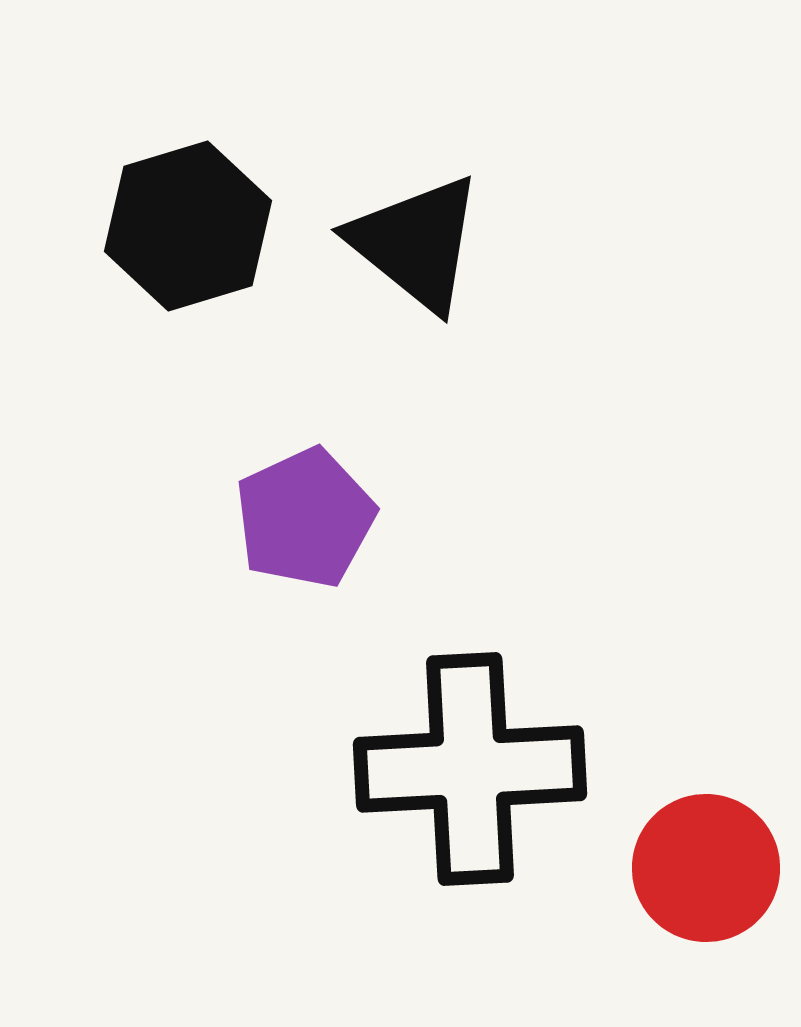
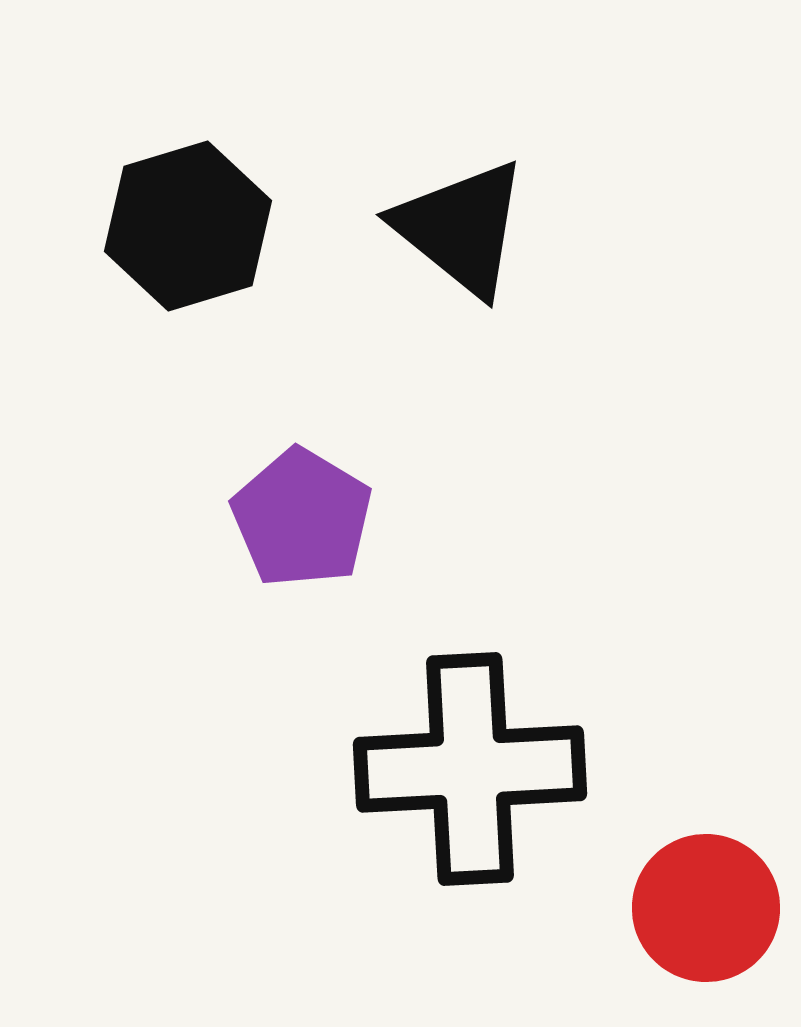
black triangle: moved 45 px right, 15 px up
purple pentagon: moved 3 px left; rotated 16 degrees counterclockwise
red circle: moved 40 px down
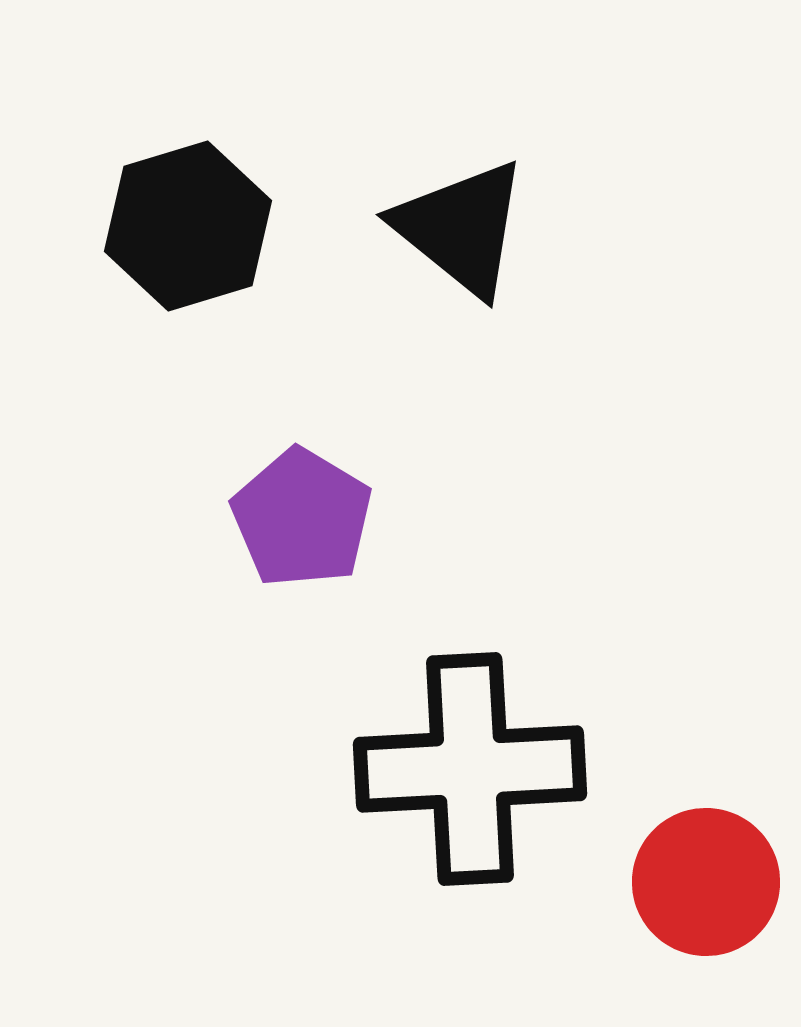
red circle: moved 26 px up
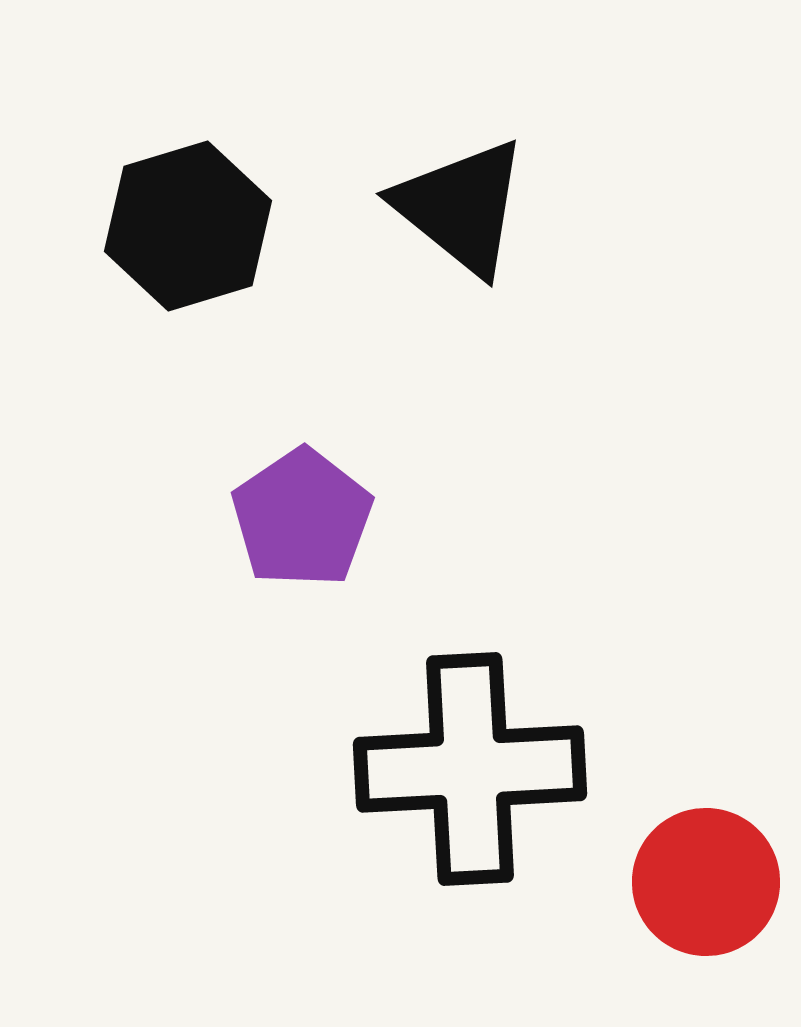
black triangle: moved 21 px up
purple pentagon: rotated 7 degrees clockwise
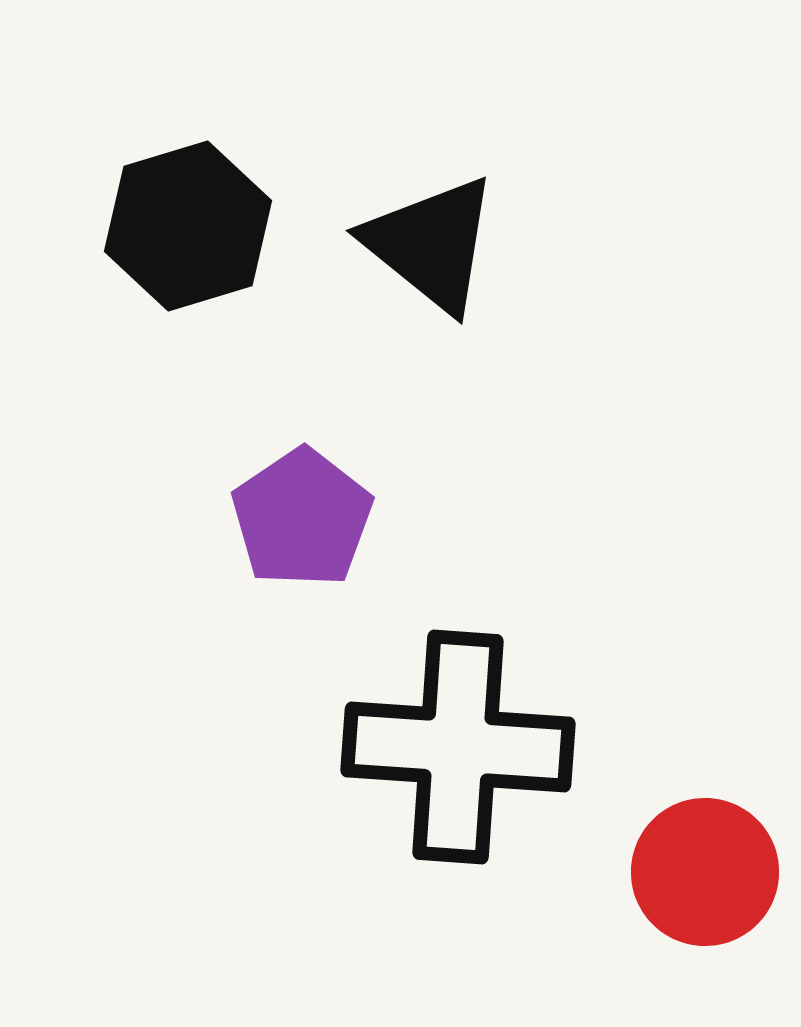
black triangle: moved 30 px left, 37 px down
black cross: moved 12 px left, 22 px up; rotated 7 degrees clockwise
red circle: moved 1 px left, 10 px up
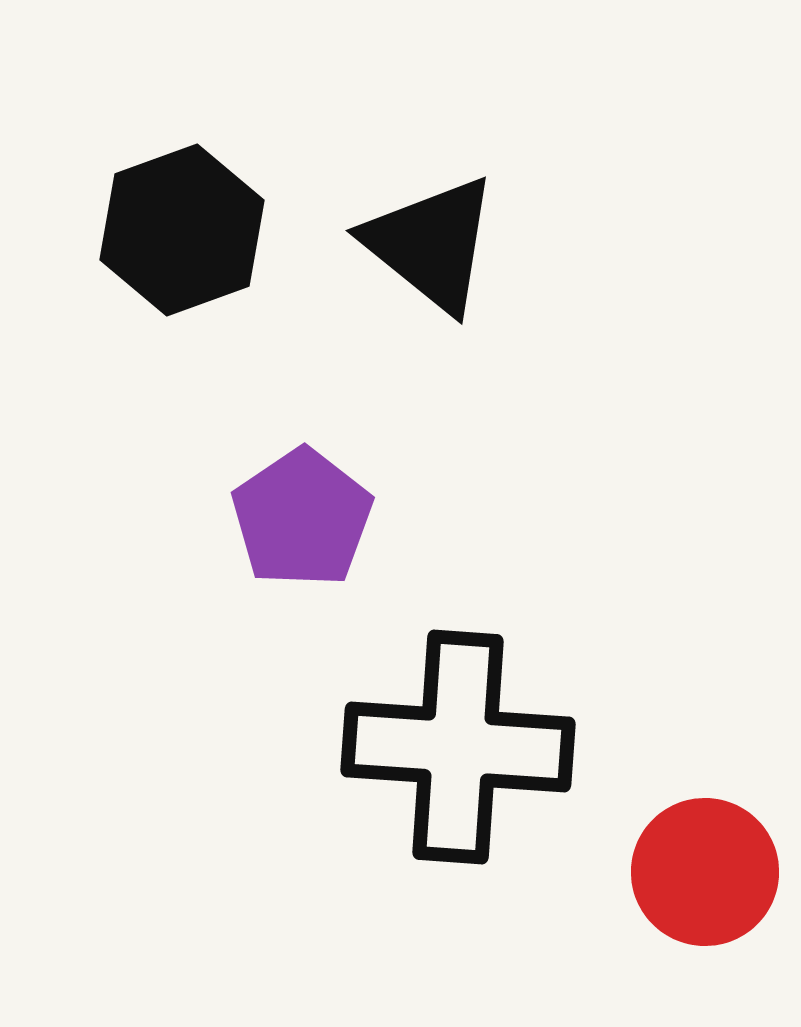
black hexagon: moved 6 px left, 4 px down; rotated 3 degrees counterclockwise
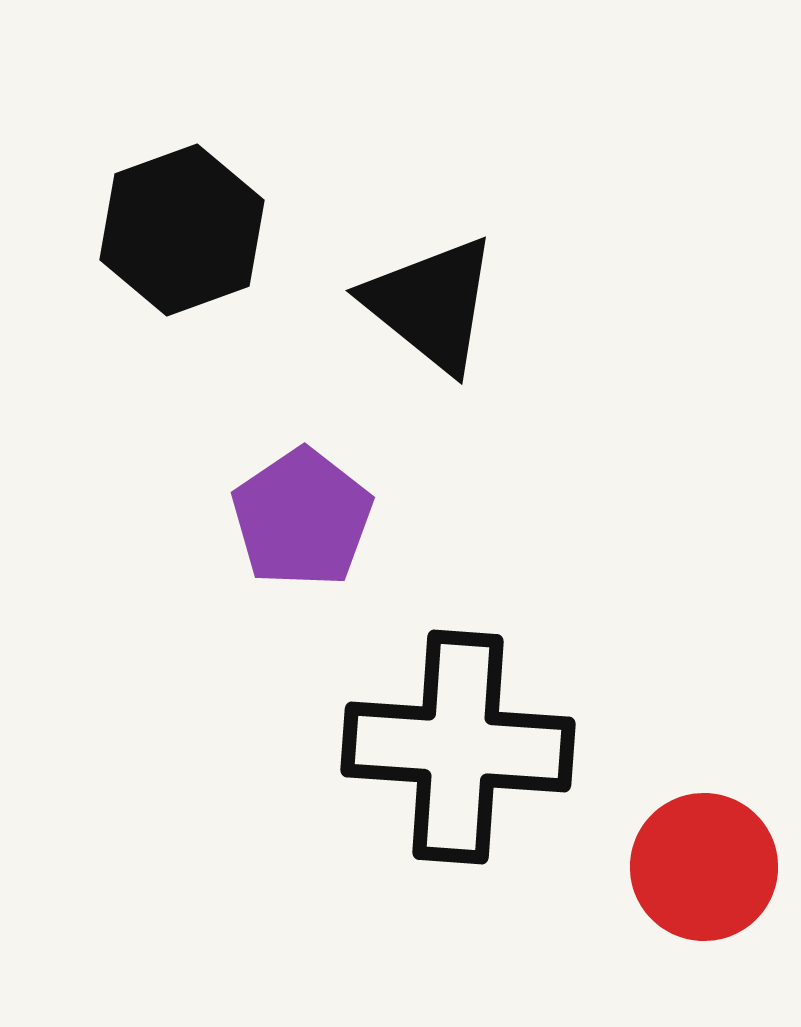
black triangle: moved 60 px down
red circle: moved 1 px left, 5 px up
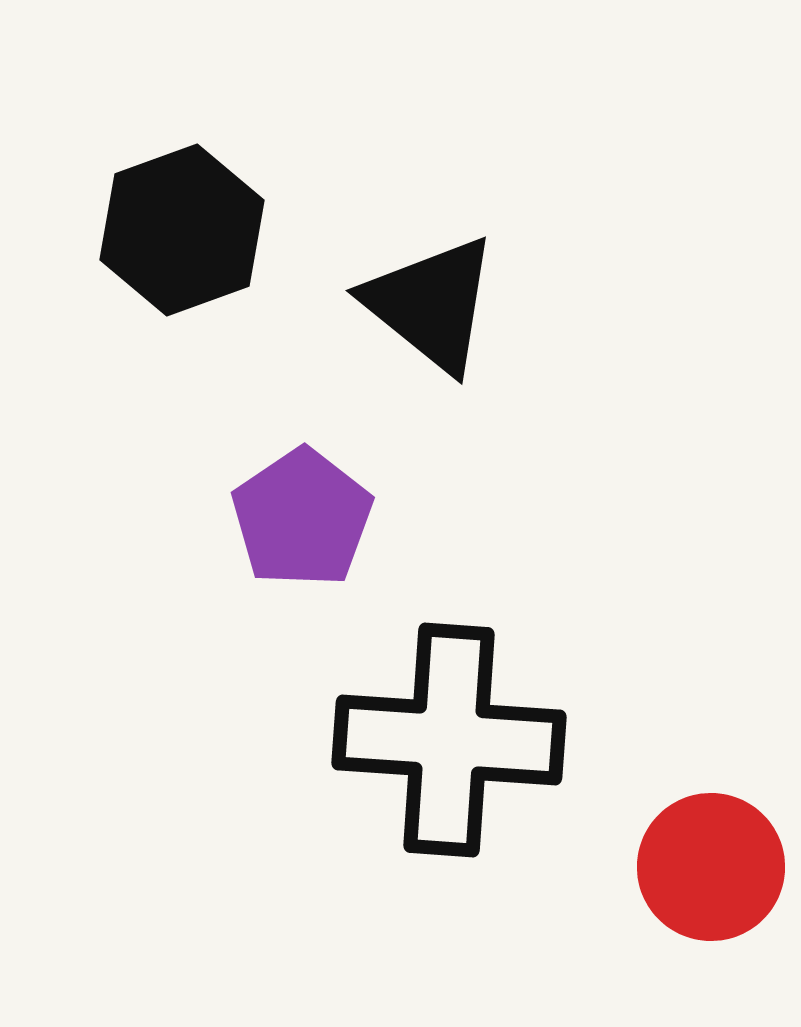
black cross: moved 9 px left, 7 px up
red circle: moved 7 px right
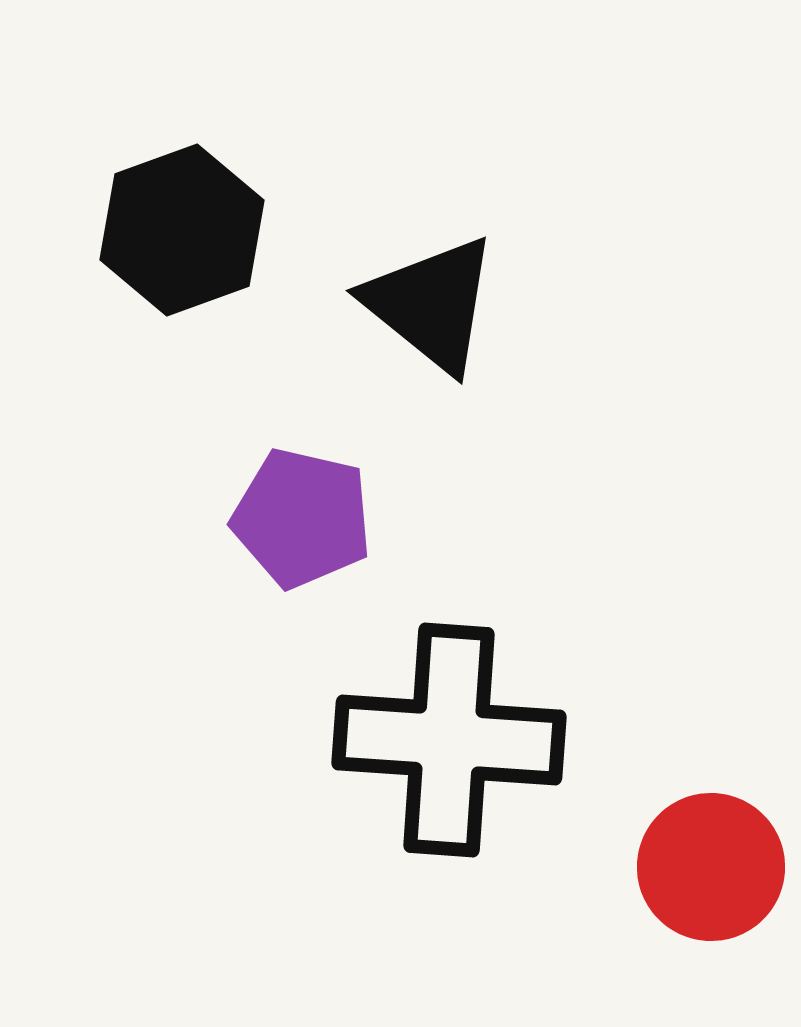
purple pentagon: rotated 25 degrees counterclockwise
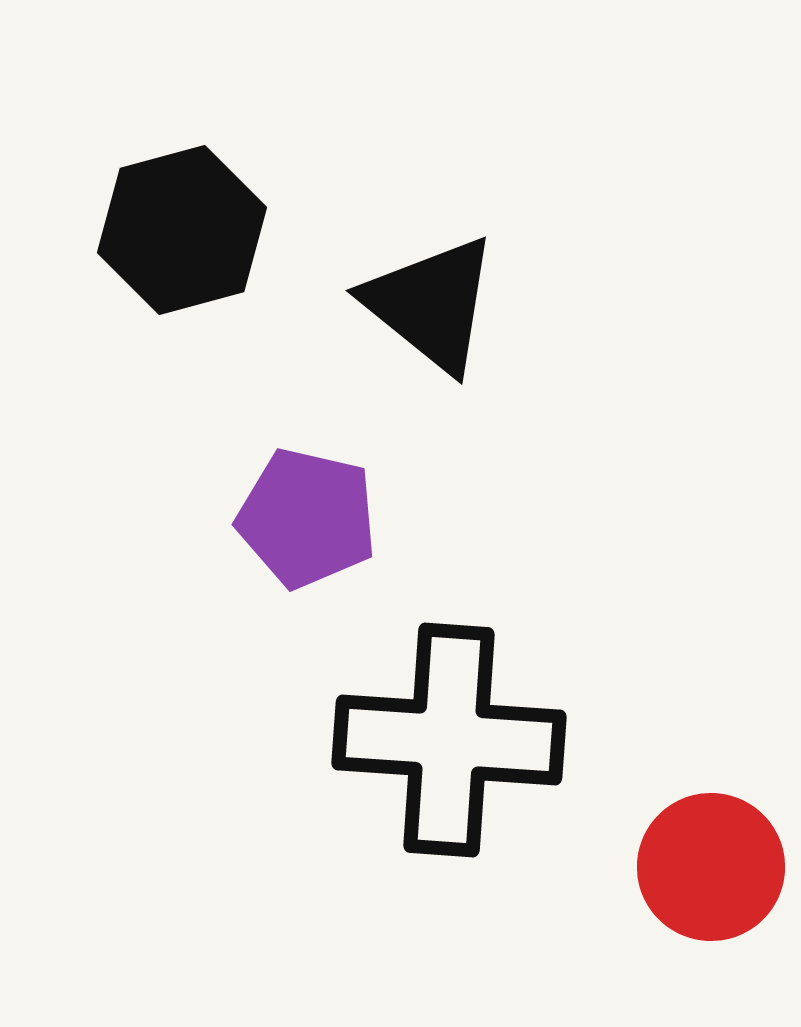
black hexagon: rotated 5 degrees clockwise
purple pentagon: moved 5 px right
